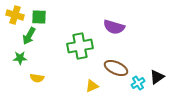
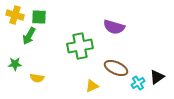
green star: moved 5 px left, 6 px down
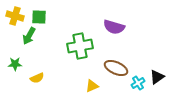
yellow cross: moved 1 px down
yellow semicircle: rotated 32 degrees counterclockwise
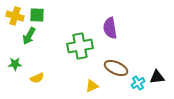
green square: moved 2 px left, 2 px up
purple semicircle: moved 4 px left, 1 px down; rotated 65 degrees clockwise
black triangle: rotated 28 degrees clockwise
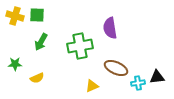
green arrow: moved 12 px right, 6 px down
cyan cross: rotated 24 degrees clockwise
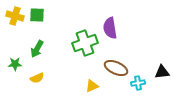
green arrow: moved 4 px left, 7 px down
green cross: moved 5 px right, 3 px up; rotated 10 degrees counterclockwise
black triangle: moved 5 px right, 5 px up
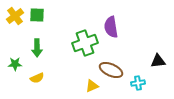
yellow cross: rotated 36 degrees clockwise
purple semicircle: moved 1 px right, 1 px up
green arrow: moved 1 px up; rotated 30 degrees counterclockwise
brown ellipse: moved 5 px left, 2 px down
black triangle: moved 4 px left, 11 px up
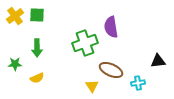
yellow triangle: rotated 40 degrees counterclockwise
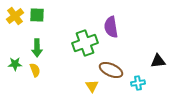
yellow semicircle: moved 2 px left, 8 px up; rotated 88 degrees counterclockwise
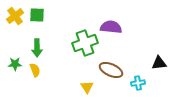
purple semicircle: rotated 105 degrees clockwise
black triangle: moved 1 px right, 2 px down
yellow triangle: moved 5 px left, 1 px down
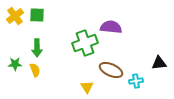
cyan cross: moved 2 px left, 2 px up
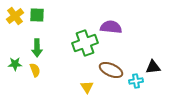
black triangle: moved 6 px left, 4 px down
